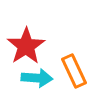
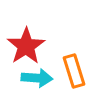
orange rectangle: rotated 8 degrees clockwise
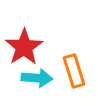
red star: moved 2 px left, 1 px down
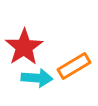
orange rectangle: moved 5 px up; rotated 76 degrees clockwise
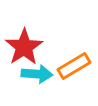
cyan arrow: moved 4 px up
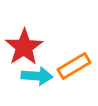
cyan arrow: moved 2 px down
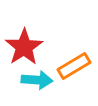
cyan arrow: moved 4 px down
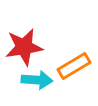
red star: rotated 24 degrees clockwise
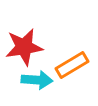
orange rectangle: moved 2 px left, 1 px up
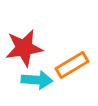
red star: moved 1 px down
